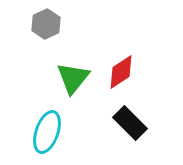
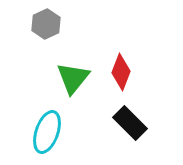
red diamond: rotated 36 degrees counterclockwise
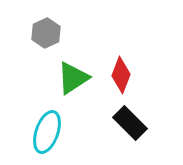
gray hexagon: moved 9 px down
red diamond: moved 3 px down
green triangle: rotated 18 degrees clockwise
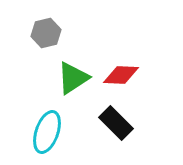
gray hexagon: rotated 12 degrees clockwise
red diamond: rotated 72 degrees clockwise
black rectangle: moved 14 px left
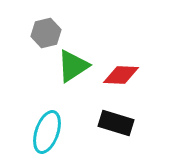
green triangle: moved 12 px up
black rectangle: rotated 28 degrees counterclockwise
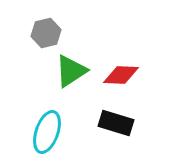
green triangle: moved 2 px left, 5 px down
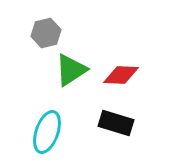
green triangle: moved 1 px up
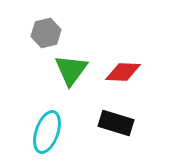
green triangle: rotated 21 degrees counterclockwise
red diamond: moved 2 px right, 3 px up
